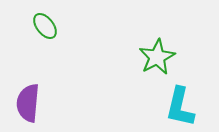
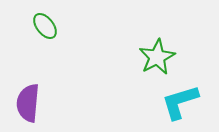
cyan L-shape: moved 5 px up; rotated 60 degrees clockwise
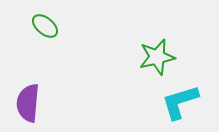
green ellipse: rotated 12 degrees counterclockwise
green star: rotated 15 degrees clockwise
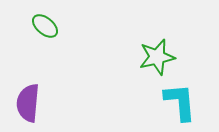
cyan L-shape: rotated 102 degrees clockwise
